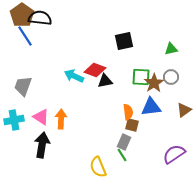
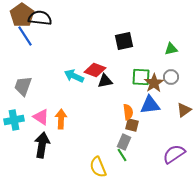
blue triangle: moved 1 px left, 2 px up
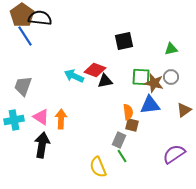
brown star: rotated 24 degrees counterclockwise
gray rectangle: moved 5 px left, 2 px up
green line: moved 1 px down
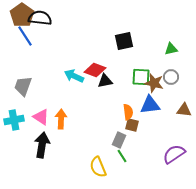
brown triangle: rotated 42 degrees clockwise
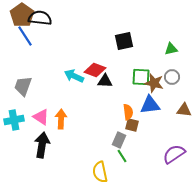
gray circle: moved 1 px right
black triangle: rotated 14 degrees clockwise
yellow semicircle: moved 2 px right, 5 px down; rotated 10 degrees clockwise
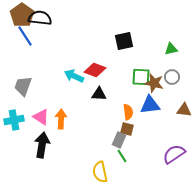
black triangle: moved 6 px left, 13 px down
brown square: moved 5 px left, 4 px down
